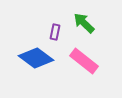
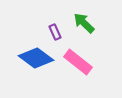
purple rectangle: rotated 35 degrees counterclockwise
pink rectangle: moved 6 px left, 1 px down
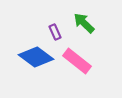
blue diamond: moved 1 px up
pink rectangle: moved 1 px left, 1 px up
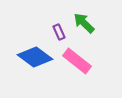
purple rectangle: moved 4 px right
blue diamond: moved 1 px left
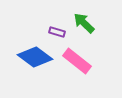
purple rectangle: moved 2 px left; rotated 49 degrees counterclockwise
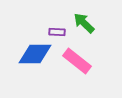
purple rectangle: rotated 14 degrees counterclockwise
blue diamond: moved 3 px up; rotated 36 degrees counterclockwise
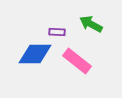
green arrow: moved 7 px right, 1 px down; rotated 15 degrees counterclockwise
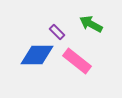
purple rectangle: rotated 42 degrees clockwise
blue diamond: moved 2 px right, 1 px down
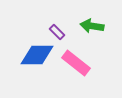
green arrow: moved 1 px right, 2 px down; rotated 20 degrees counterclockwise
pink rectangle: moved 1 px left, 2 px down
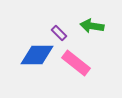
purple rectangle: moved 2 px right, 1 px down
